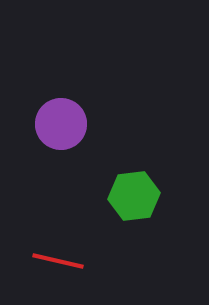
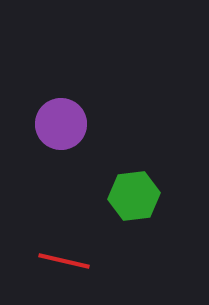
red line: moved 6 px right
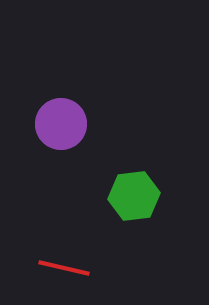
red line: moved 7 px down
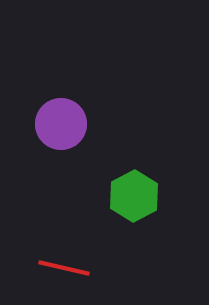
green hexagon: rotated 21 degrees counterclockwise
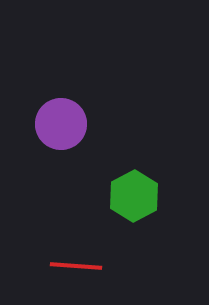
red line: moved 12 px right, 2 px up; rotated 9 degrees counterclockwise
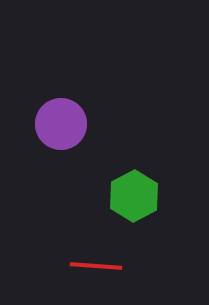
red line: moved 20 px right
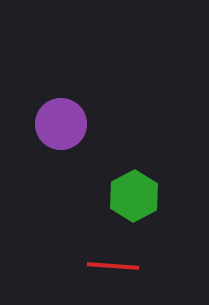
red line: moved 17 px right
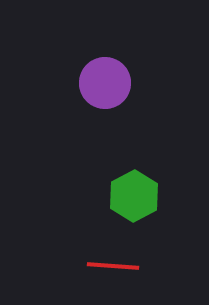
purple circle: moved 44 px right, 41 px up
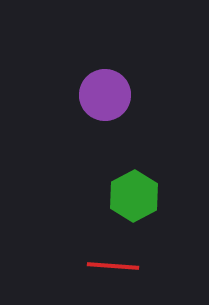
purple circle: moved 12 px down
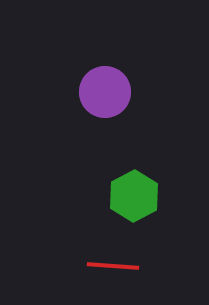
purple circle: moved 3 px up
